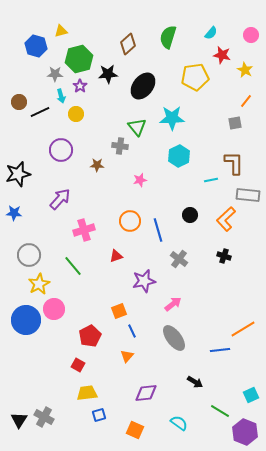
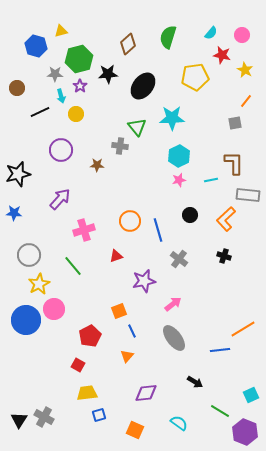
pink circle at (251, 35): moved 9 px left
brown circle at (19, 102): moved 2 px left, 14 px up
pink star at (140, 180): moved 39 px right
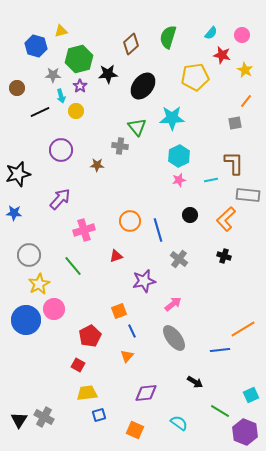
brown diamond at (128, 44): moved 3 px right
gray star at (55, 74): moved 2 px left, 1 px down
yellow circle at (76, 114): moved 3 px up
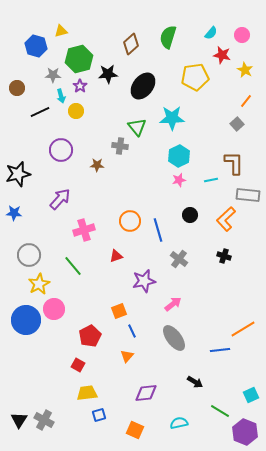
gray square at (235, 123): moved 2 px right, 1 px down; rotated 32 degrees counterclockwise
gray cross at (44, 417): moved 3 px down
cyan semicircle at (179, 423): rotated 48 degrees counterclockwise
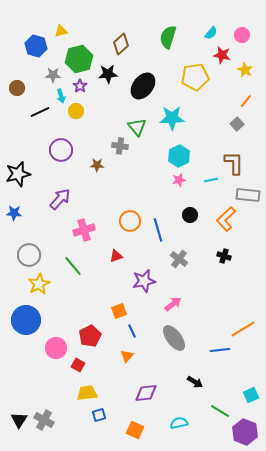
brown diamond at (131, 44): moved 10 px left
pink circle at (54, 309): moved 2 px right, 39 px down
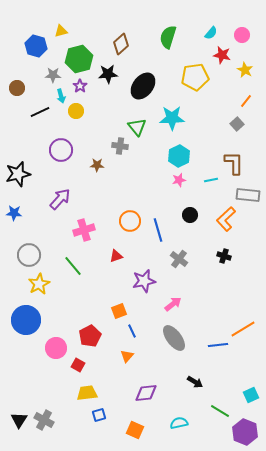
blue line at (220, 350): moved 2 px left, 5 px up
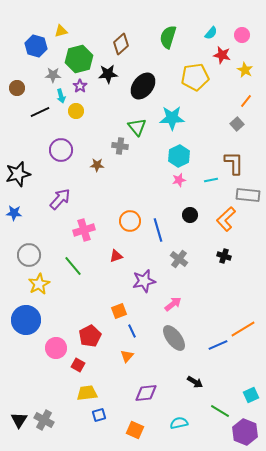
blue line at (218, 345): rotated 18 degrees counterclockwise
